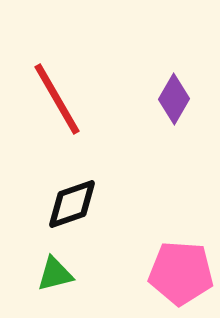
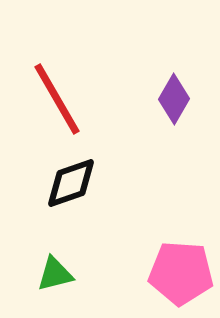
black diamond: moved 1 px left, 21 px up
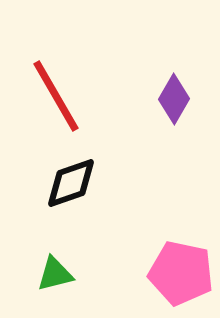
red line: moved 1 px left, 3 px up
pink pentagon: rotated 8 degrees clockwise
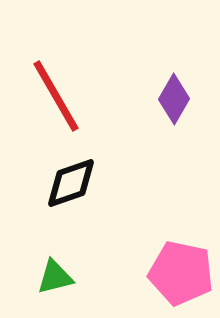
green triangle: moved 3 px down
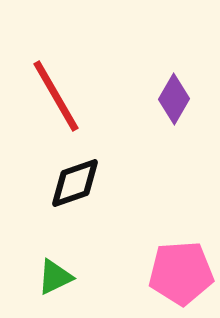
black diamond: moved 4 px right
pink pentagon: rotated 16 degrees counterclockwise
green triangle: rotated 12 degrees counterclockwise
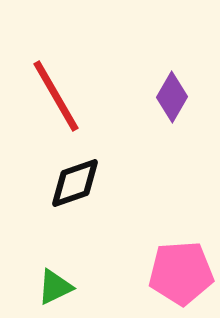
purple diamond: moved 2 px left, 2 px up
green triangle: moved 10 px down
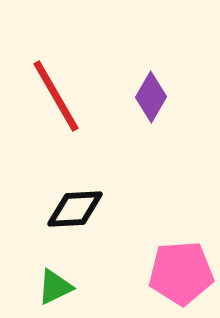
purple diamond: moved 21 px left
black diamond: moved 26 px down; rotated 16 degrees clockwise
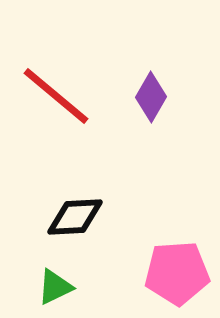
red line: rotated 20 degrees counterclockwise
black diamond: moved 8 px down
pink pentagon: moved 4 px left
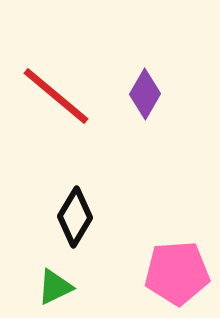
purple diamond: moved 6 px left, 3 px up
black diamond: rotated 56 degrees counterclockwise
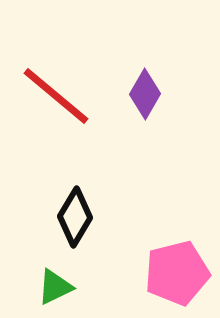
pink pentagon: rotated 10 degrees counterclockwise
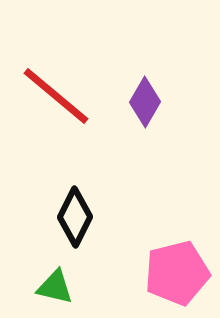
purple diamond: moved 8 px down
black diamond: rotated 4 degrees counterclockwise
green triangle: rotated 39 degrees clockwise
